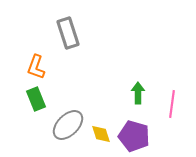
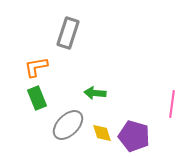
gray rectangle: rotated 36 degrees clockwise
orange L-shape: rotated 60 degrees clockwise
green arrow: moved 43 px left; rotated 85 degrees counterclockwise
green rectangle: moved 1 px right, 1 px up
yellow diamond: moved 1 px right, 1 px up
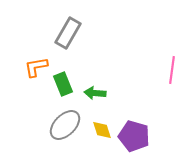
gray rectangle: rotated 12 degrees clockwise
green rectangle: moved 26 px right, 14 px up
pink line: moved 34 px up
gray ellipse: moved 3 px left
yellow diamond: moved 3 px up
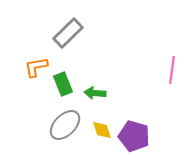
gray rectangle: rotated 16 degrees clockwise
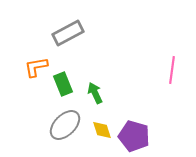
gray rectangle: rotated 16 degrees clockwise
green arrow: rotated 60 degrees clockwise
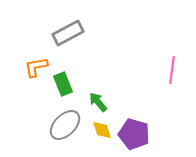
green arrow: moved 3 px right, 9 px down; rotated 15 degrees counterclockwise
purple pentagon: moved 2 px up
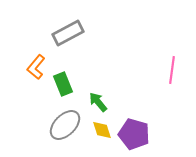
orange L-shape: rotated 40 degrees counterclockwise
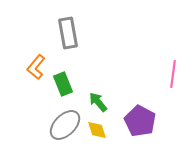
gray rectangle: rotated 72 degrees counterclockwise
pink line: moved 1 px right, 4 px down
yellow diamond: moved 5 px left
purple pentagon: moved 6 px right, 13 px up; rotated 12 degrees clockwise
